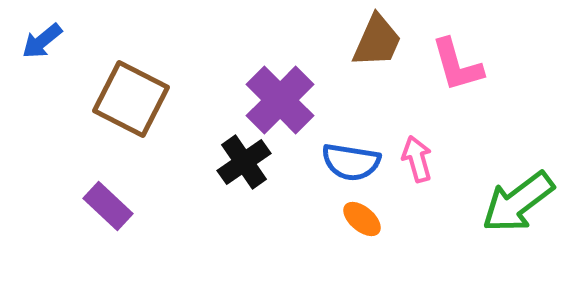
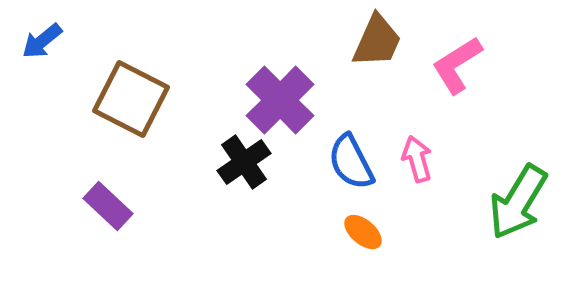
pink L-shape: rotated 74 degrees clockwise
blue semicircle: rotated 54 degrees clockwise
green arrow: rotated 22 degrees counterclockwise
orange ellipse: moved 1 px right, 13 px down
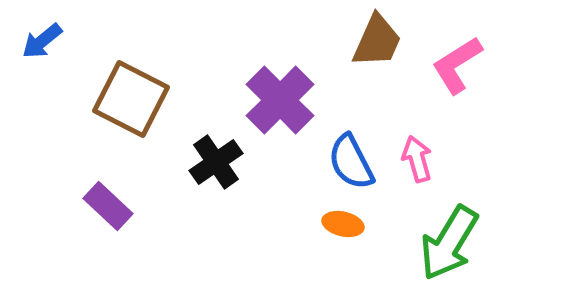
black cross: moved 28 px left
green arrow: moved 69 px left, 41 px down
orange ellipse: moved 20 px left, 8 px up; rotated 27 degrees counterclockwise
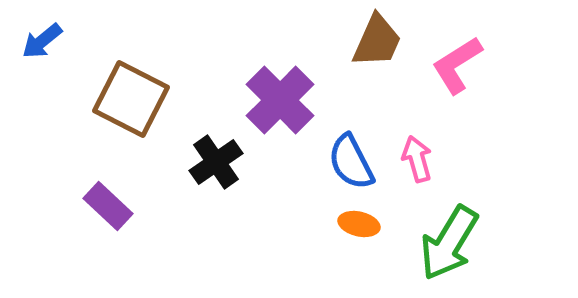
orange ellipse: moved 16 px right
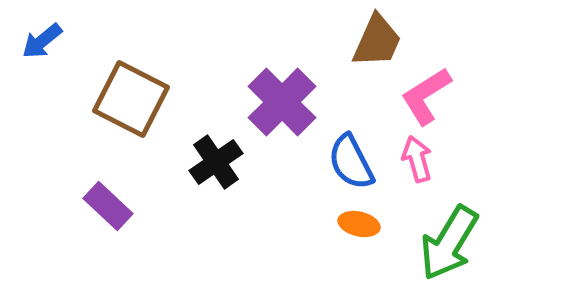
pink L-shape: moved 31 px left, 31 px down
purple cross: moved 2 px right, 2 px down
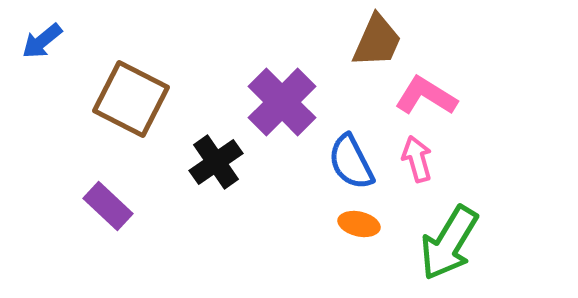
pink L-shape: rotated 64 degrees clockwise
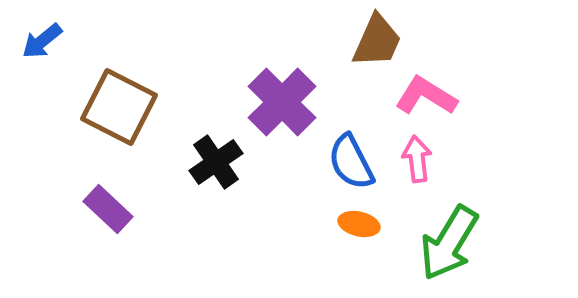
brown square: moved 12 px left, 8 px down
pink arrow: rotated 9 degrees clockwise
purple rectangle: moved 3 px down
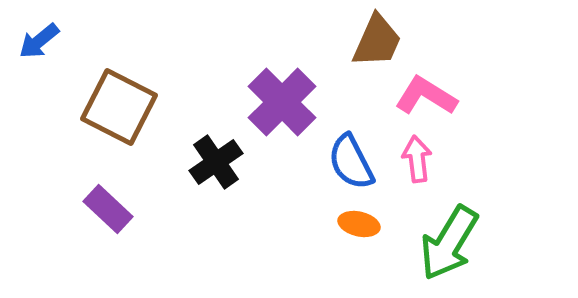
blue arrow: moved 3 px left
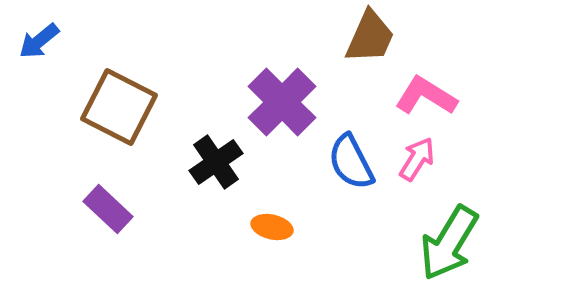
brown trapezoid: moved 7 px left, 4 px up
pink arrow: rotated 39 degrees clockwise
orange ellipse: moved 87 px left, 3 px down
